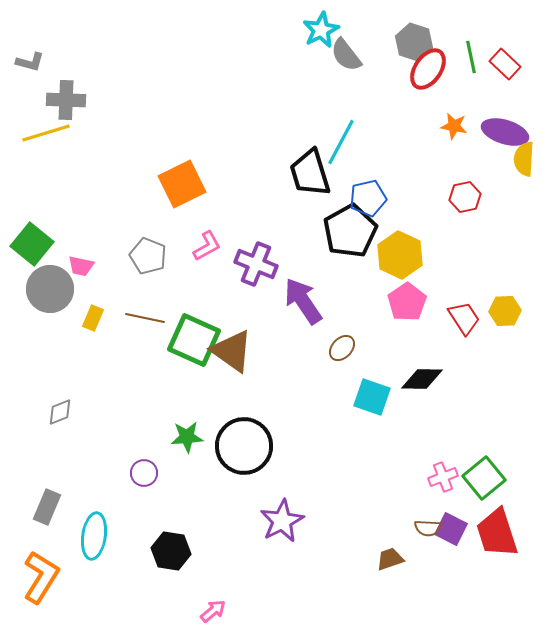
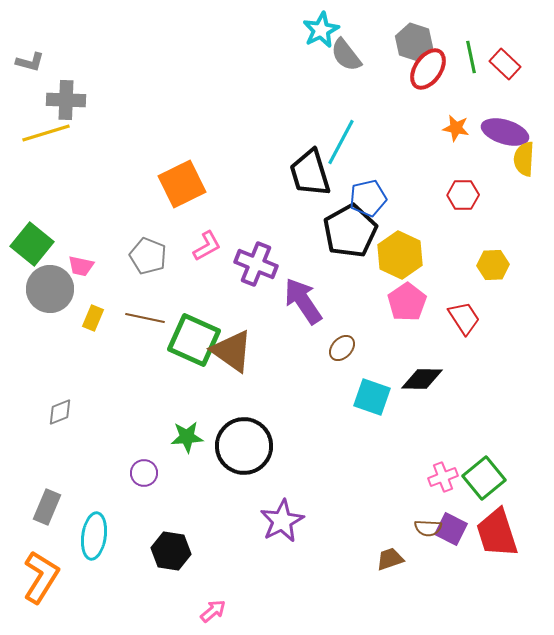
orange star at (454, 126): moved 2 px right, 2 px down
red hexagon at (465, 197): moved 2 px left, 2 px up; rotated 12 degrees clockwise
yellow hexagon at (505, 311): moved 12 px left, 46 px up
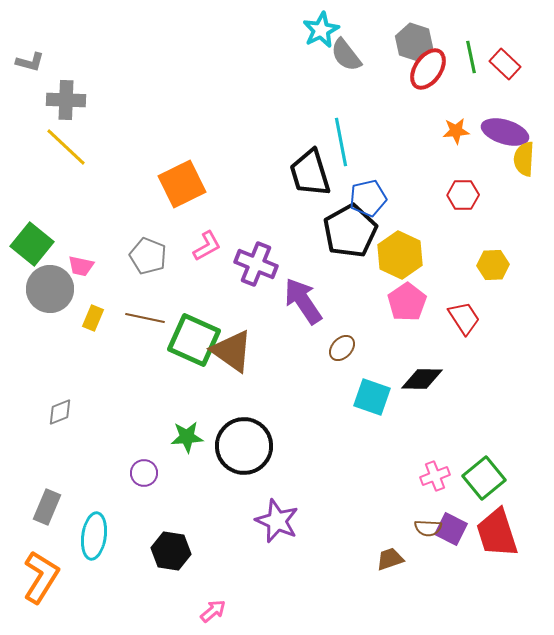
orange star at (456, 128): moved 3 px down; rotated 16 degrees counterclockwise
yellow line at (46, 133): moved 20 px right, 14 px down; rotated 60 degrees clockwise
cyan line at (341, 142): rotated 39 degrees counterclockwise
pink cross at (443, 477): moved 8 px left, 1 px up
purple star at (282, 521): moved 5 px left; rotated 21 degrees counterclockwise
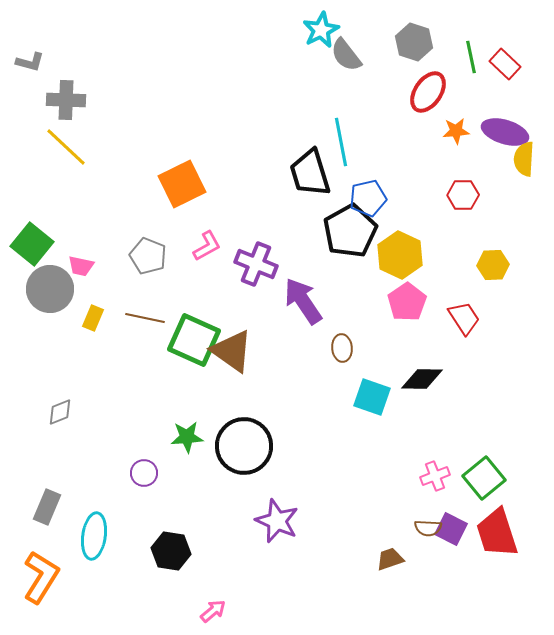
red ellipse at (428, 69): moved 23 px down
brown ellipse at (342, 348): rotated 48 degrees counterclockwise
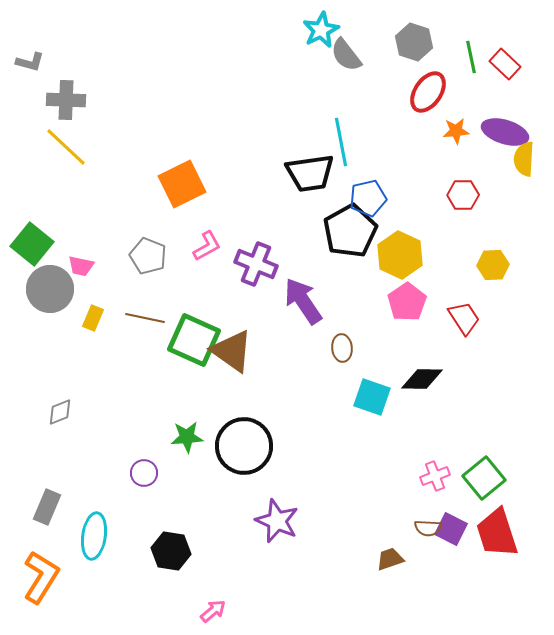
black trapezoid at (310, 173): rotated 81 degrees counterclockwise
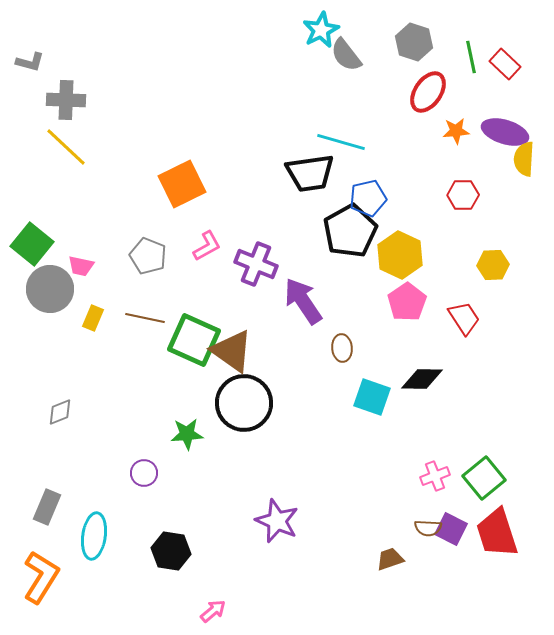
cyan line at (341, 142): rotated 63 degrees counterclockwise
green star at (187, 437): moved 3 px up
black circle at (244, 446): moved 43 px up
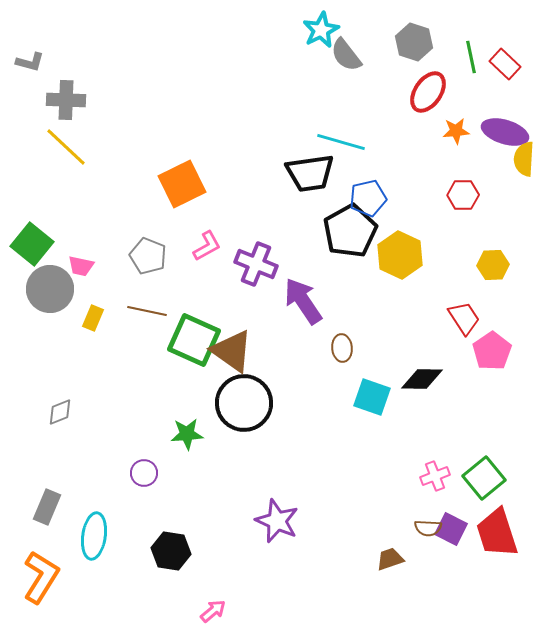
pink pentagon at (407, 302): moved 85 px right, 49 px down
brown line at (145, 318): moved 2 px right, 7 px up
